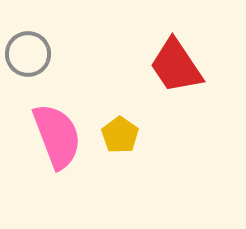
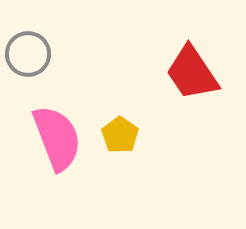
red trapezoid: moved 16 px right, 7 px down
pink semicircle: moved 2 px down
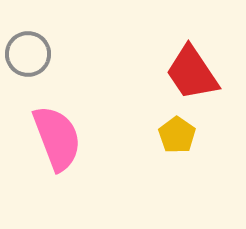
yellow pentagon: moved 57 px right
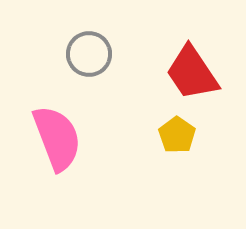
gray circle: moved 61 px right
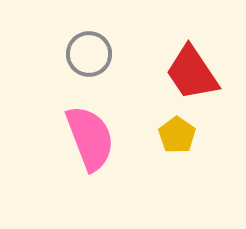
pink semicircle: moved 33 px right
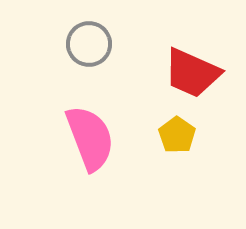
gray circle: moved 10 px up
red trapezoid: rotated 32 degrees counterclockwise
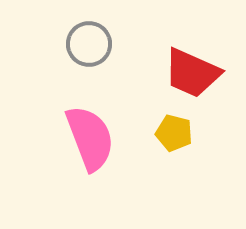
yellow pentagon: moved 3 px left, 2 px up; rotated 21 degrees counterclockwise
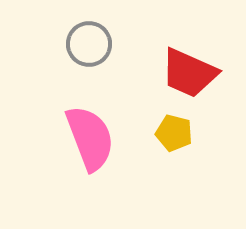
red trapezoid: moved 3 px left
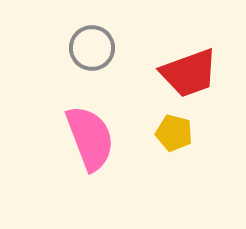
gray circle: moved 3 px right, 4 px down
red trapezoid: rotated 44 degrees counterclockwise
